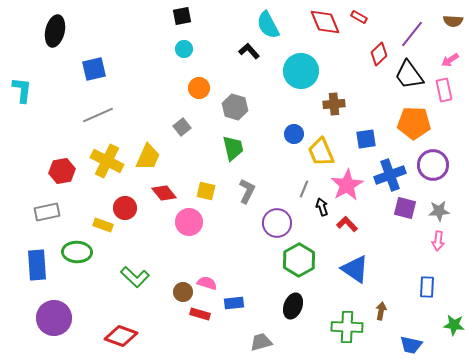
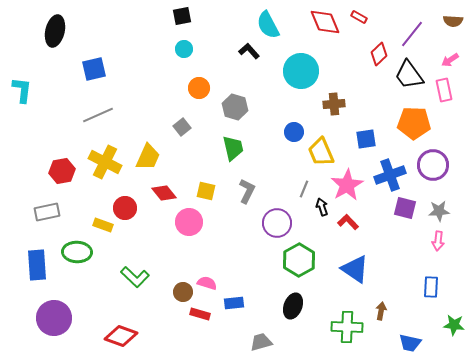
blue circle at (294, 134): moved 2 px up
yellow cross at (107, 161): moved 2 px left, 1 px down
red L-shape at (347, 224): moved 1 px right, 2 px up
blue rectangle at (427, 287): moved 4 px right
blue trapezoid at (411, 345): moved 1 px left, 2 px up
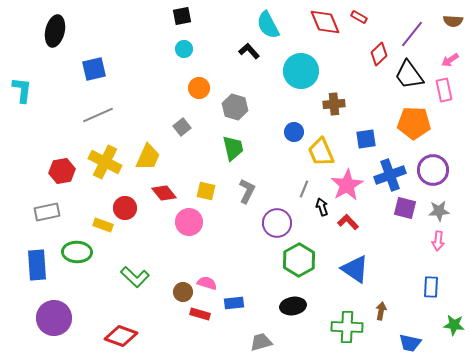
purple circle at (433, 165): moved 5 px down
black ellipse at (293, 306): rotated 60 degrees clockwise
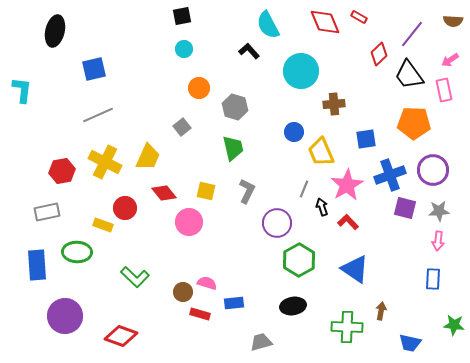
blue rectangle at (431, 287): moved 2 px right, 8 px up
purple circle at (54, 318): moved 11 px right, 2 px up
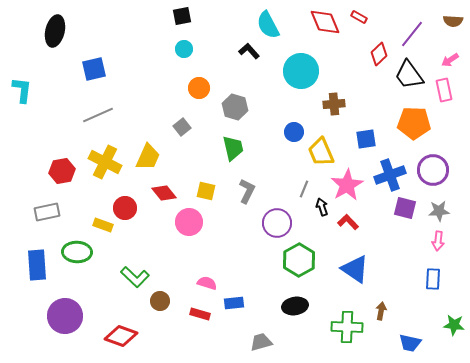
brown circle at (183, 292): moved 23 px left, 9 px down
black ellipse at (293, 306): moved 2 px right
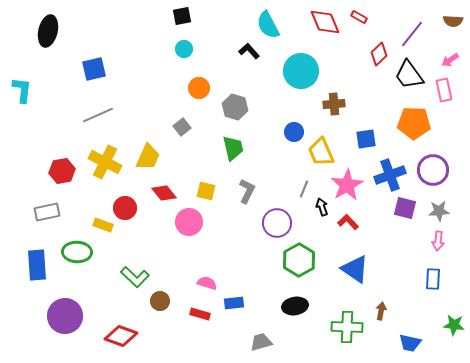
black ellipse at (55, 31): moved 7 px left
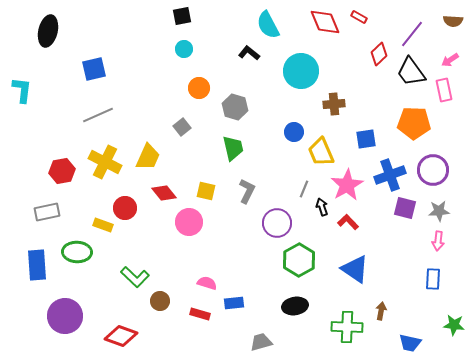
black L-shape at (249, 51): moved 2 px down; rotated 10 degrees counterclockwise
black trapezoid at (409, 75): moved 2 px right, 3 px up
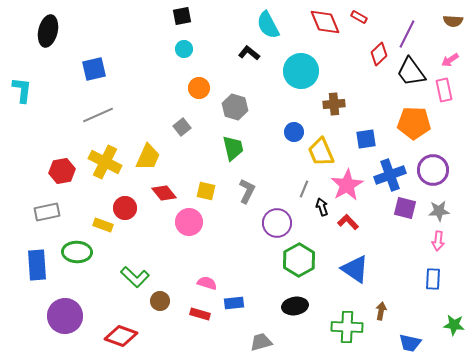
purple line at (412, 34): moved 5 px left; rotated 12 degrees counterclockwise
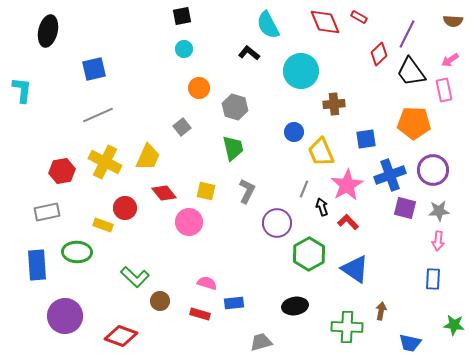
green hexagon at (299, 260): moved 10 px right, 6 px up
